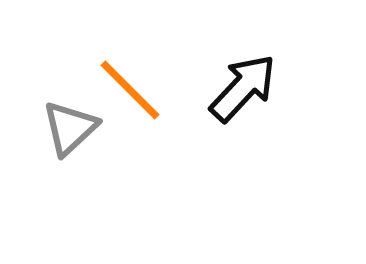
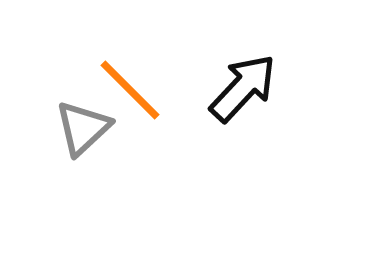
gray triangle: moved 13 px right
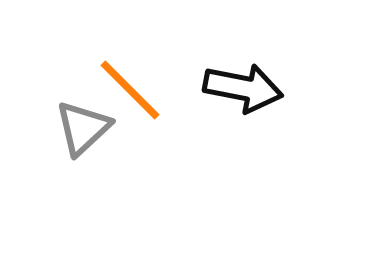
black arrow: rotated 58 degrees clockwise
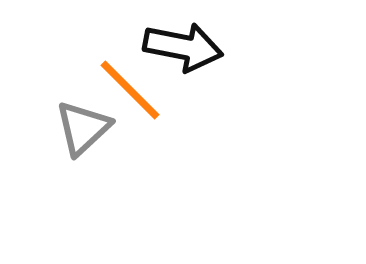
black arrow: moved 60 px left, 41 px up
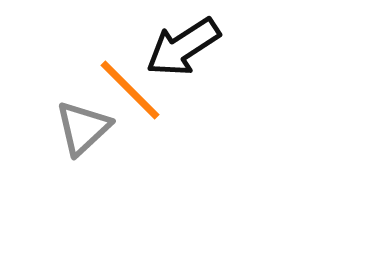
black arrow: rotated 136 degrees clockwise
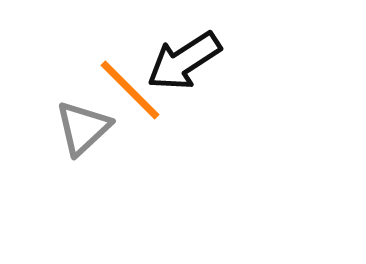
black arrow: moved 1 px right, 14 px down
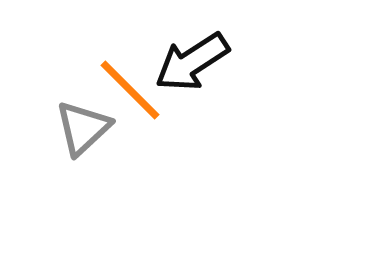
black arrow: moved 8 px right, 1 px down
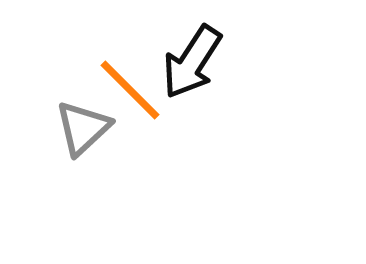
black arrow: rotated 24 degrees counterclockwise
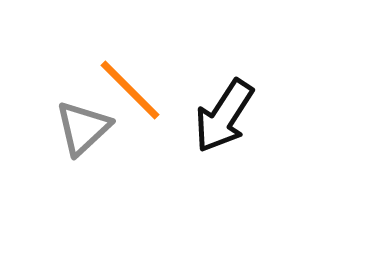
black arrow: moved 32 px right, 54 px down
